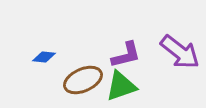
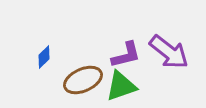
purple arrow: moved 11 px left
blue diamond: rotated 50 degrees counterclockwise
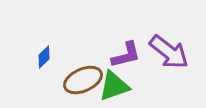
green triangle: moved 7 px left
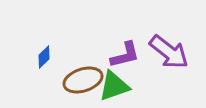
purple L-shape: moved 1 px left
brown ellipse: rotated 6 degrees clockwise
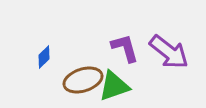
purple L-shape: moved 7 px up; rotated 92 degrees counterclockwise
